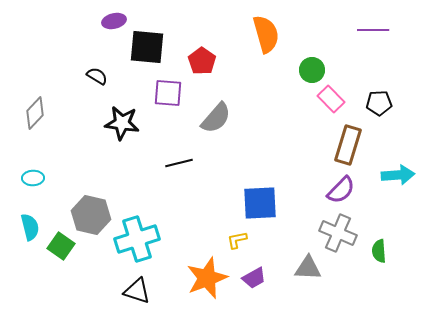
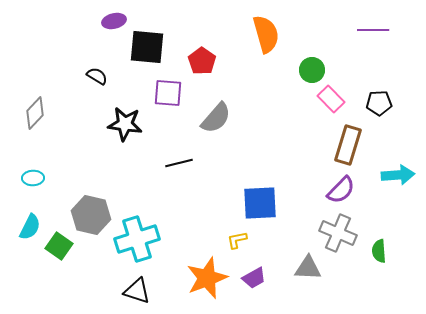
black star: moved 3 px right, 1 px down
cyan semicircle: rotated 40 degrees clockwise
green square: moved 2 px left
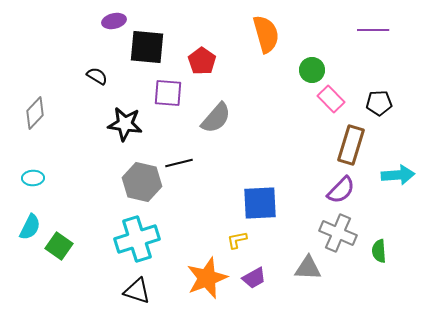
brown rectangle: moved 3 px right
gray hexagon: moved 51 px right, 33 px up
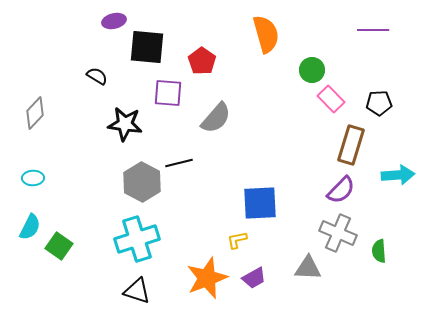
gray hexagon: rotated 15 degrees clockwise
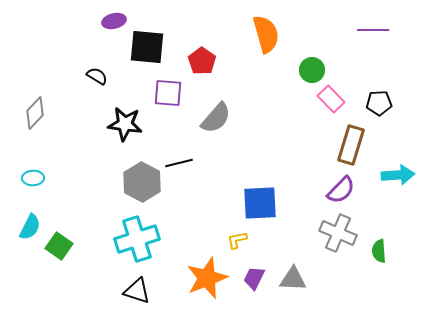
gray triangle: moved 15 px left, 11 px down
purple trapezoid: rotated 145 degrees clockwise
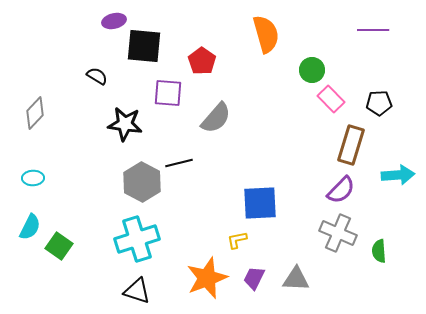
black square: moved 3 px left, 1 px up
gray triangle: moved 3 px right
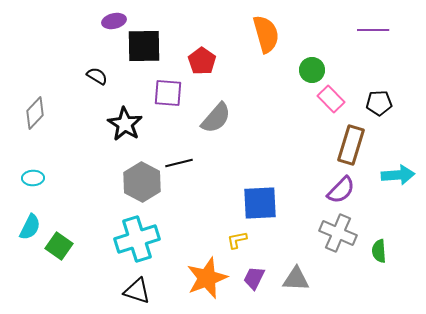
black square: rotated 6 degrees counterclockwise
black star: rotated 24 degrees clockwise
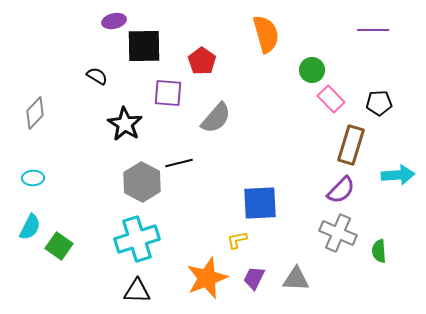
black triangle: rotated 16 degrees counterclockwise
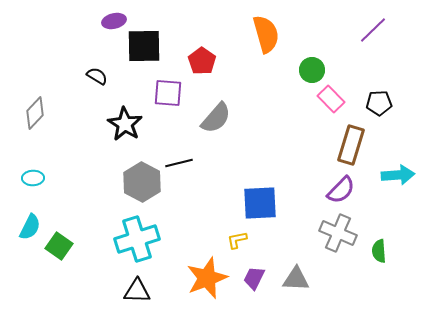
purple line: rotated 44 degrees counterclockwise
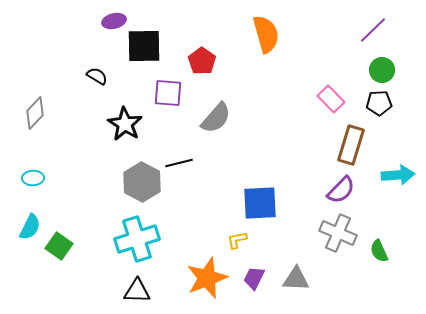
green circle: moved 70 px right
green semicircle: rotated 20 degrees counterclockwise
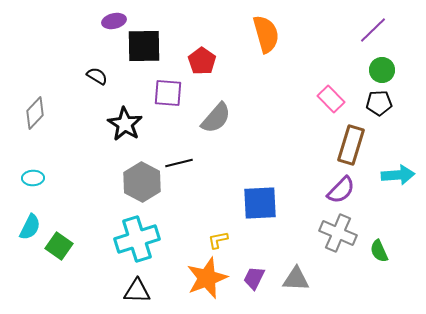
yellow L-shape: moved 19 px left
